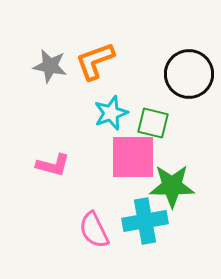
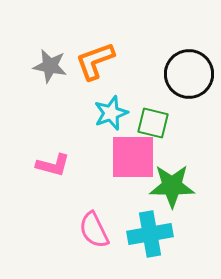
cyan cross: moved 5 px right, 13 px down
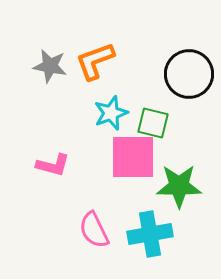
green star: moved 7 px right
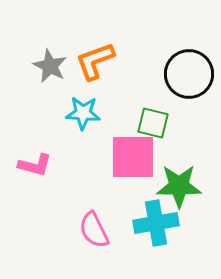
gray star: rotated 16 degrees clockwise
cyan star: moved 28 px left; rotated 24 degrees clockwise
pink L-shape: moved 18 px left
cyan cross: moved 6 px right, 11 px up
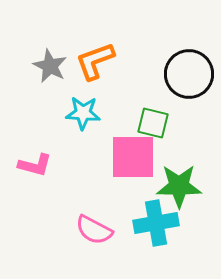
pink semicircle: rotated 36 degrees counterclockwise
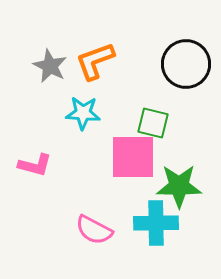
black circle: moved 3 px left, 10 px up
cyan cross: rotated 9 degrees clockwise
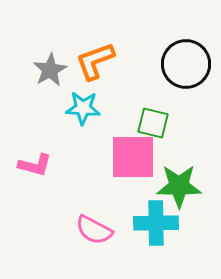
gray star: moved 4 px down; rotated 16 degrees clockwise
cyan star: moved 5 px up
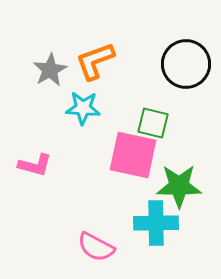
pink square: moved 2 px up; rotated 12 degrees clockwise
pink semicircle: moved 2 px right, 17 px down
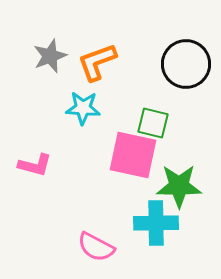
orange L-shape: moved 2 px right, 1 px down
gray star: moved 14 px up; rotated 8 degrees clockwise
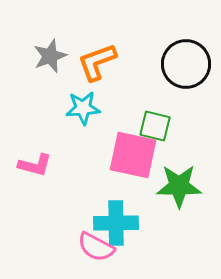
cyan star: rotated 8 degrees counterclockwise
green square: moved 2 px right, 3 px down
cyan cross: moved 40 px left
